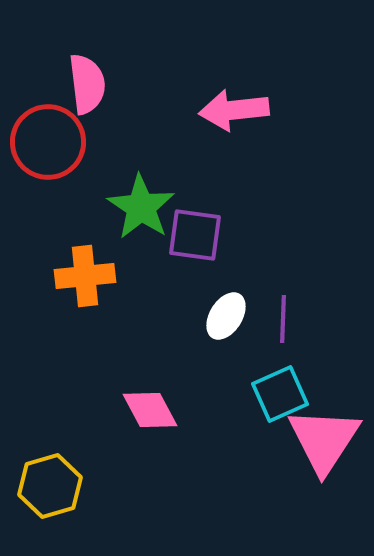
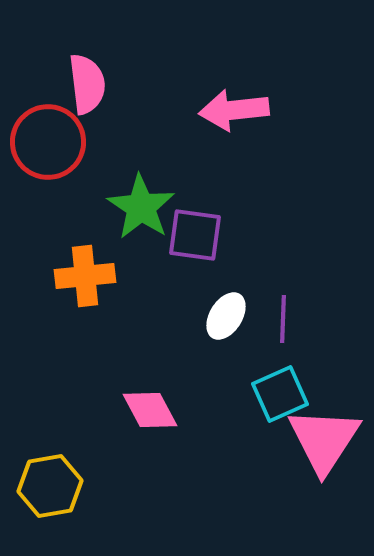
yellow hexagon: rotated 6 degrees clockwise
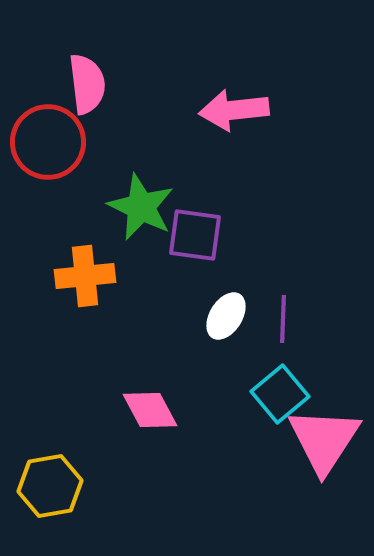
green star: rotated 8 degrees counterclockwise
cyan square: rotated 16 degrees counterclockwise
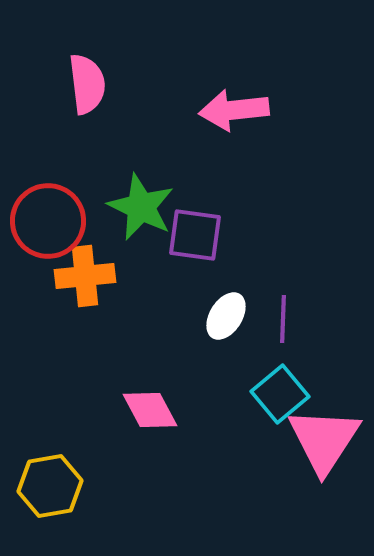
red circle: moved 79 px down
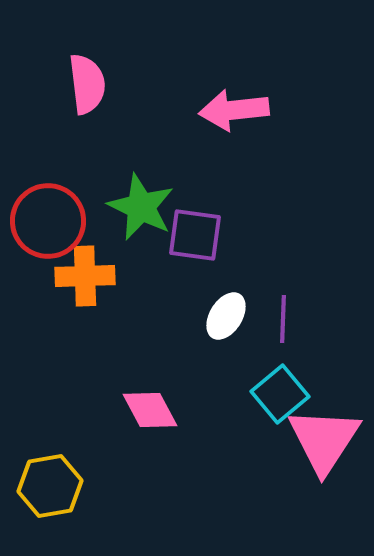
orange cross: rotated 4 degrees clockwise
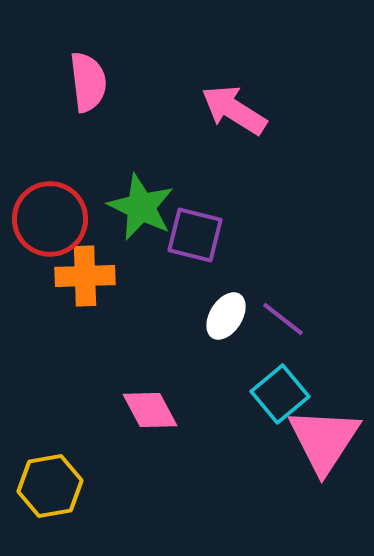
pink semicircle: moved 1 px right, 2 px up
pink arrow: rotated 38 degrees clockwise
red circle: moved 2 px right, 2 px up
purple square: rotated 6 degrees clockwise
purple line: rotated 54 degrees counterclockwise
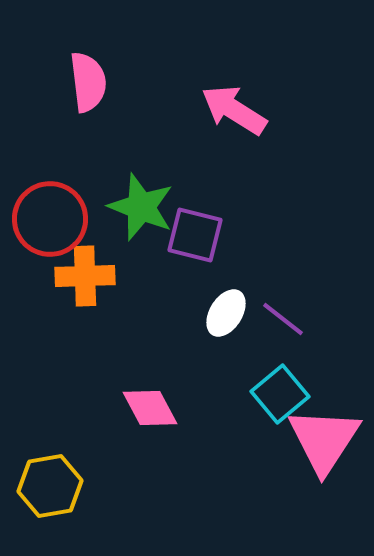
green star: rotated 4 degrees counterclockwise
white ellipse: moved 3 px up
pink diamond: moved 2 px up
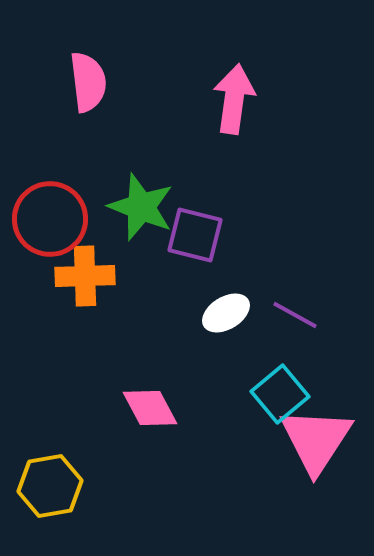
pink arrow: moved 11 px up; rotated 66 degrees clockwise
white ellipse: rotated 27 degrees clockwise
purple line: moved 12 px right, 4 px up; rotated 9 degrees counterclockwise
pink triangle: moved 8 px left
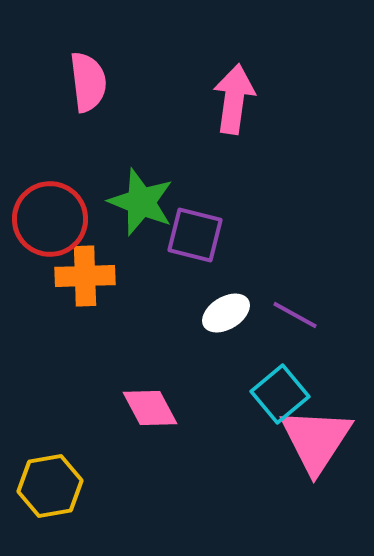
green star: moved 5 px up
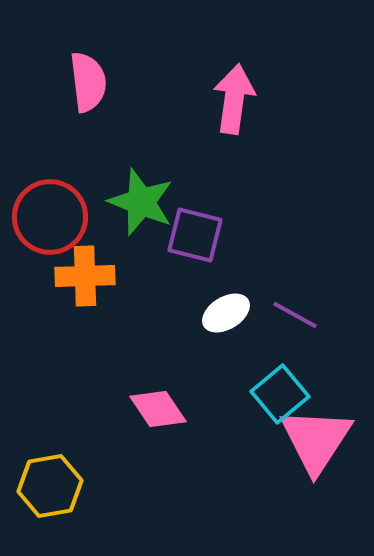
red circle: moved 2 px up
pink diamond: moved 8 px right, 1 px down; rotated 6 degrees counterclockwise
